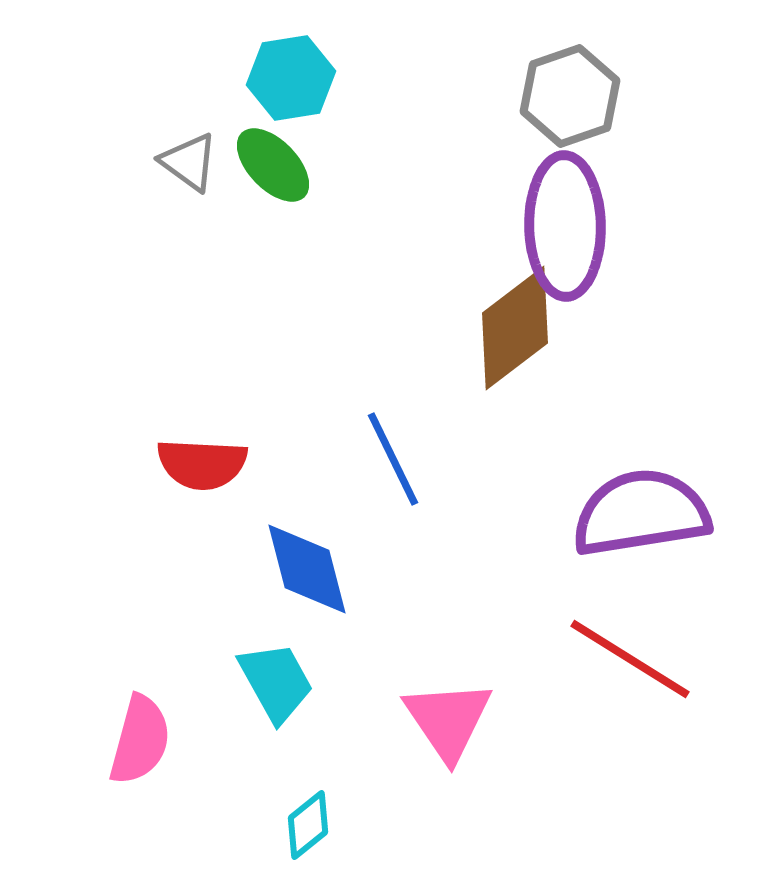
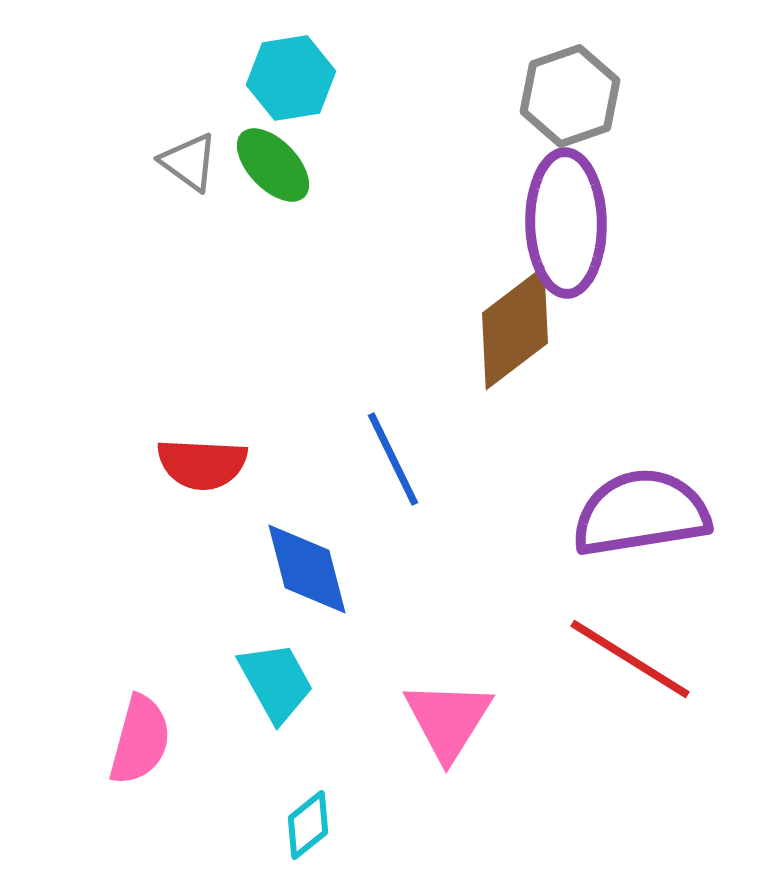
purple ellipse: moved 1 px right, 3 px up
pink triangle: rotated 6 degrees clockwise
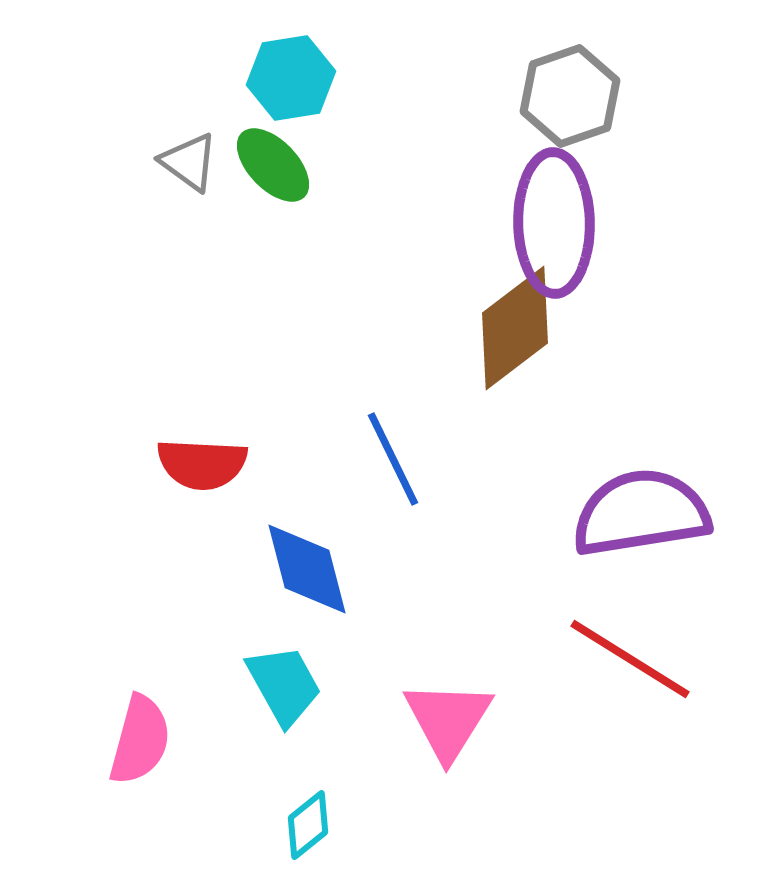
purple ellipse: moved 12 px left
cyan trapezoid: moved 8 px right, 3 px down
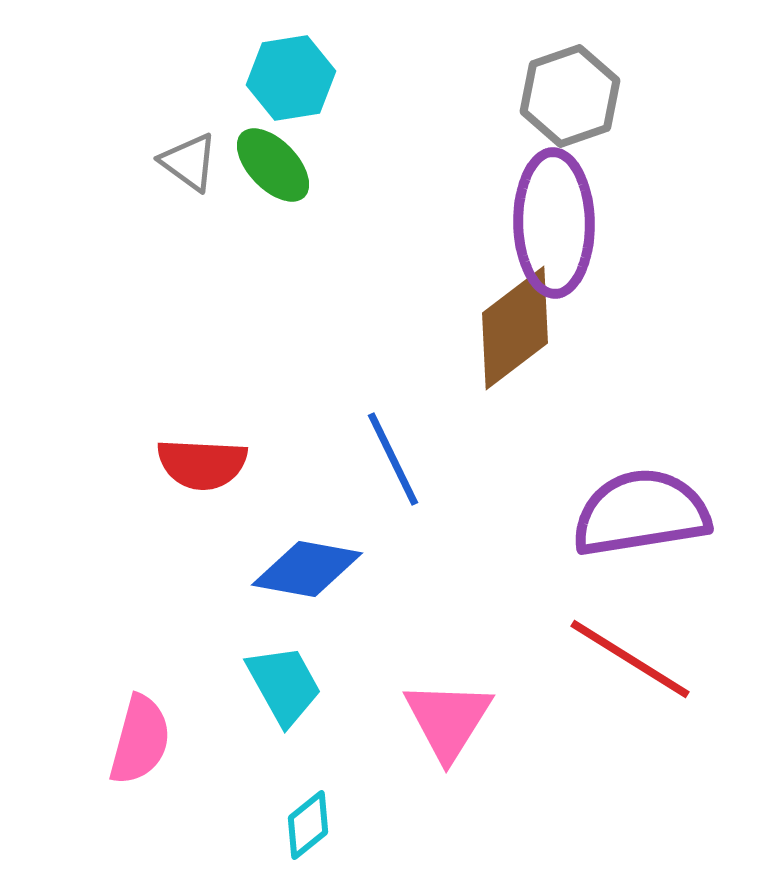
blue diamond: rotated 65 degrees counterclockwise
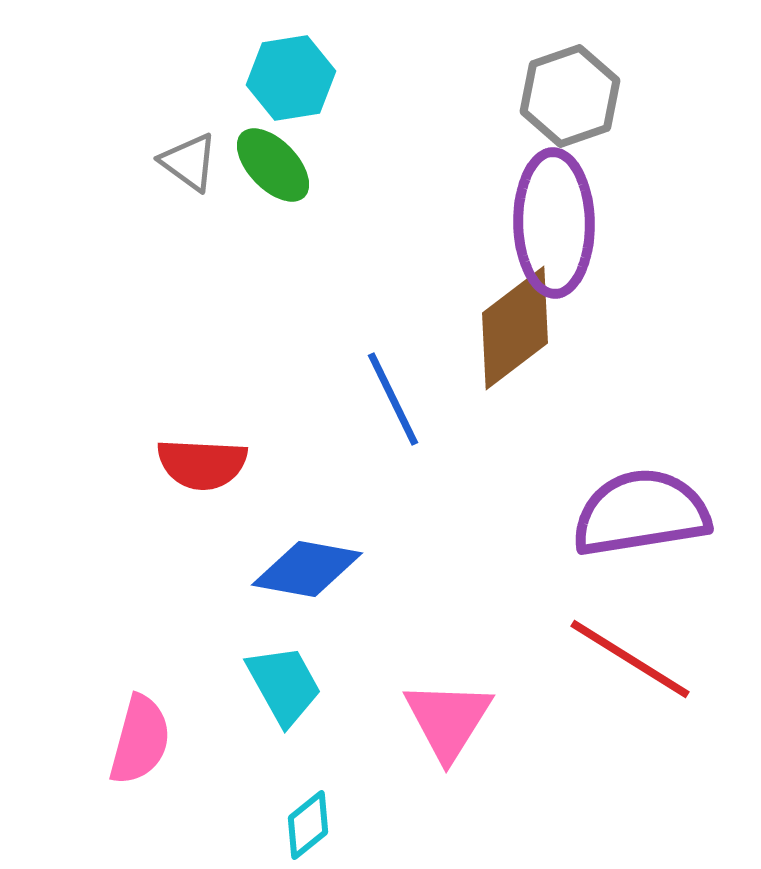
blue line: moved 60 px up
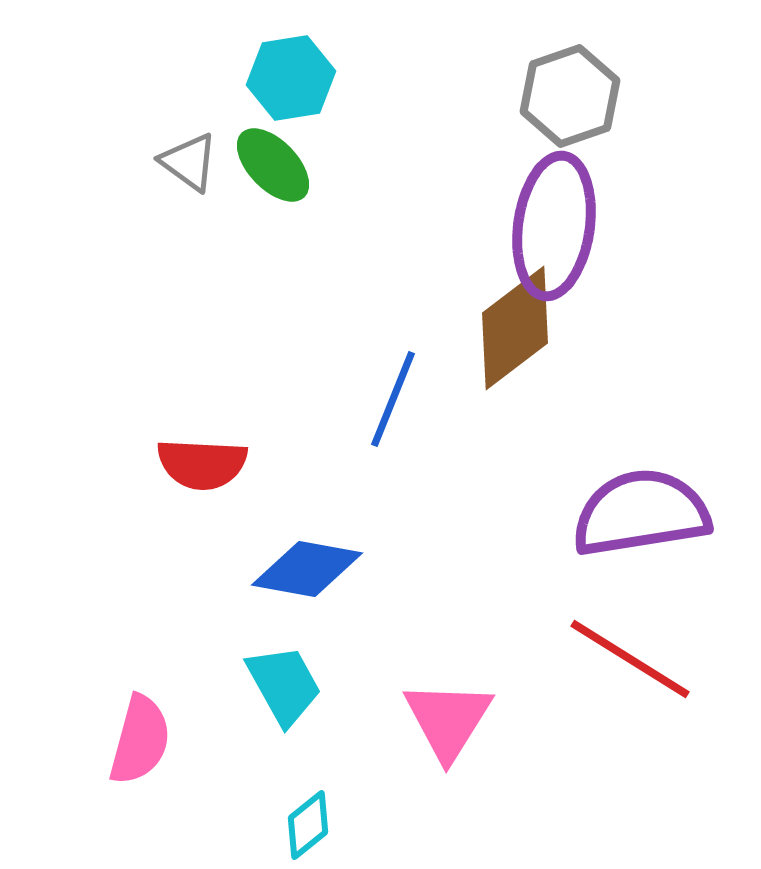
purple ellipse: moved 3 px down; rotated 9 degrees clockwise
blue line: rotated 48 degrees clockwise
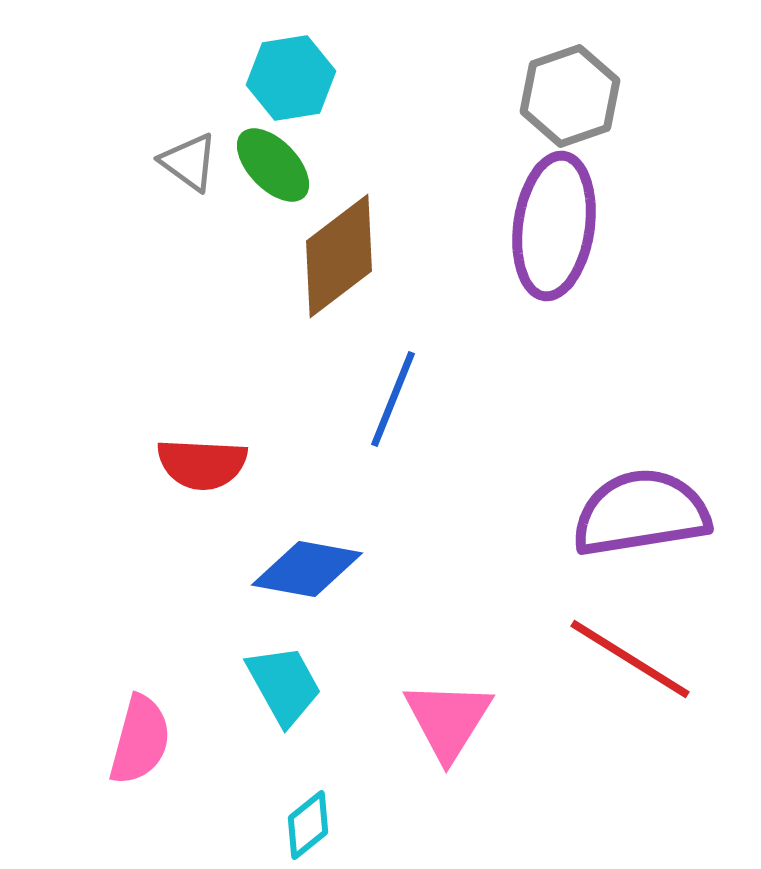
brown diamond: moved 176 px left, 72 px up
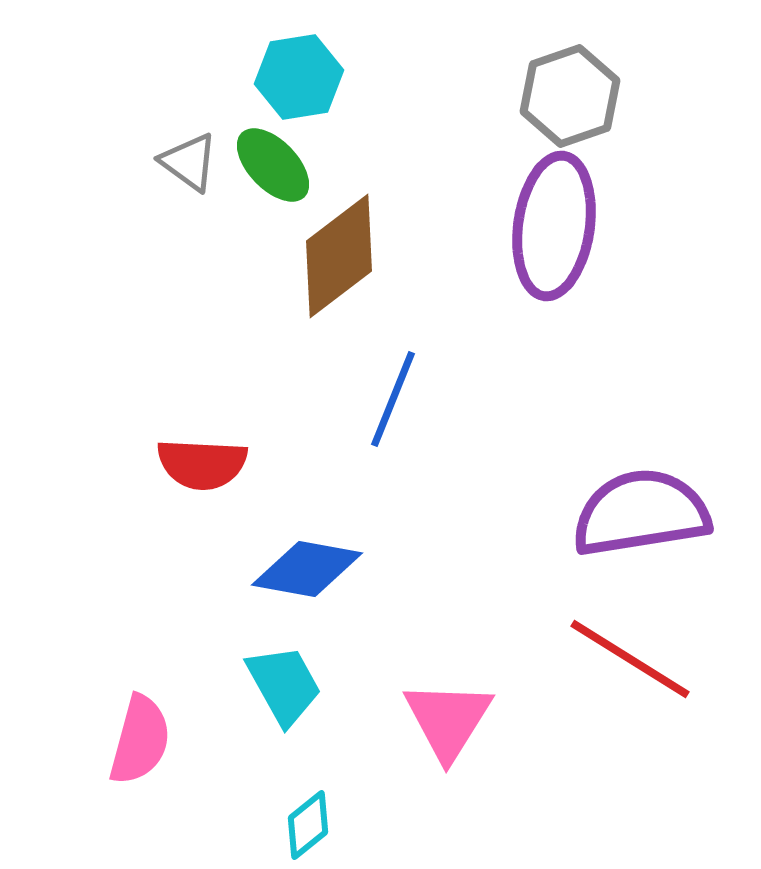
cyan hexagon: moved 8 px right, 1 px up
